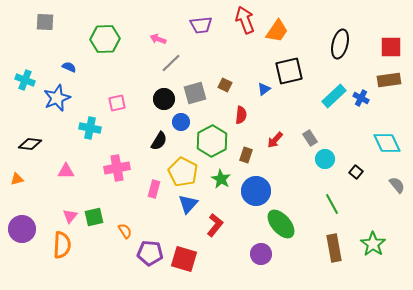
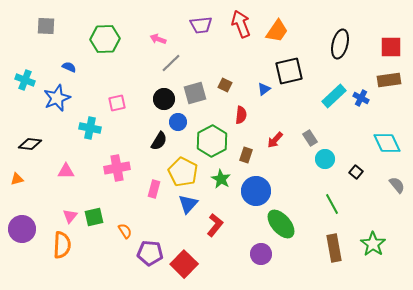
red arrow at (245, 20): moved 4 px left, 4 px down
gray square at (45, 22): moved 1 px right, 4 px down
blue circle at (181, 122): moved 3 px left
red square at (184, 259): moved 5 px down; rotated 28 degrees clockwise
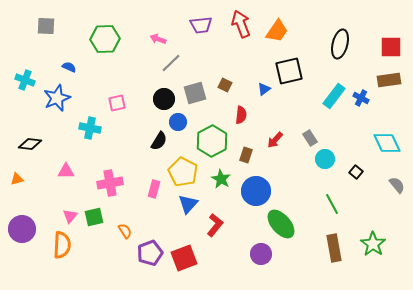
cyan rectangle at (334, 96): rotated 10 degrees counterclockwise
pink cross at (117, 168): moved 7 px left, 15 px down
purple pentagon at (150, 253): rotated 25 degrees counterclockwise
red square at (184, 264): moved 6 px up; rotated 24 degrees clockwise
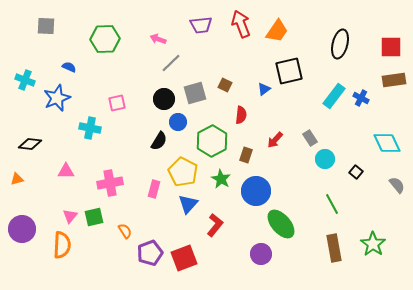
brown rectangle at (389, 80): moved 5 px right
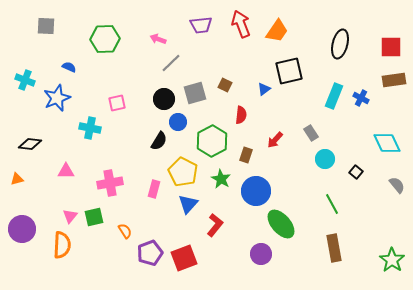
cyan rectangle at (334, 96): rotated 15 degrees counterclockwise
gray rectangle at (310, 138): moved 1 px right, 5 px up
green star at (373, 244): moved 19 px right, 16 px down
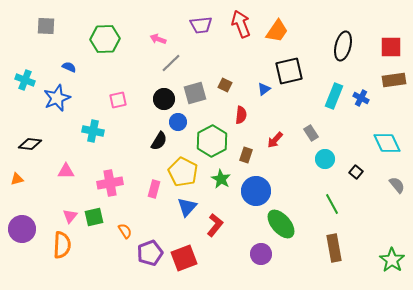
black ellipse at (340, 44): moved 3 px right, 2 px down
pink square at (117, 103): moved 1 px right, 3 px up
cyan cross at (90, 128): moved 3 px right, 3 px down
blue triangle at (188, 204): moved 1 px left, 3 px down
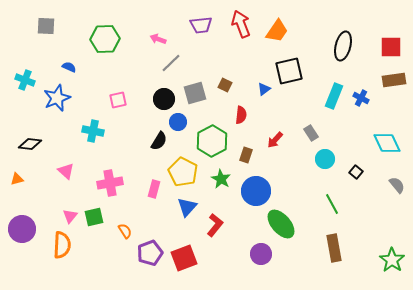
pink triangle at (66, 171): rotated 42 degrees clockwise
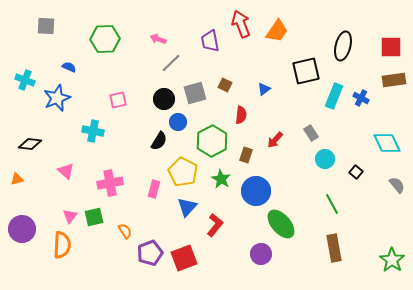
purple trapezoid at (201, 25): moved 9 px right, 16 px down; rotated 85 degrees clockwise
black square at (289, 71): moved 17 px right
